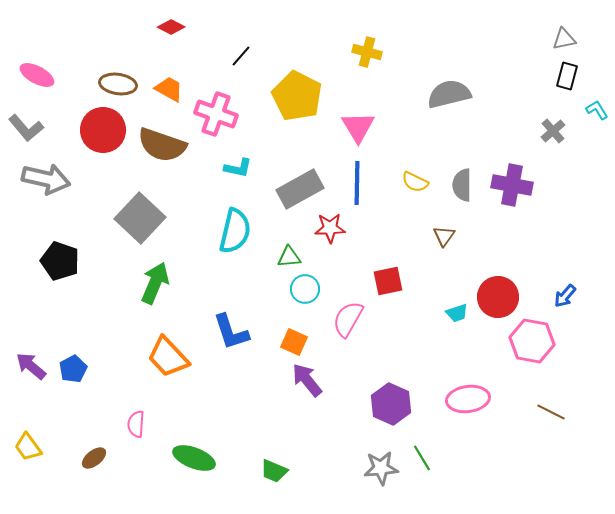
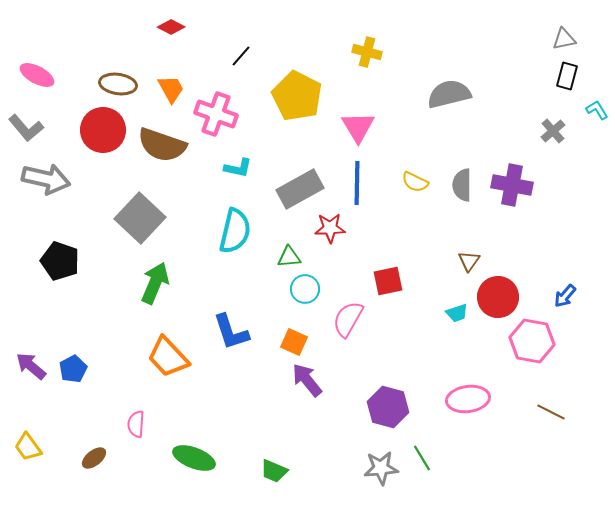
orange trapezoid at (169, 89): moved 2 px right; rotated 32 degrees clockwise
brown triangle at (444, 236): moved 25 px right, 25 px down
purple hexagon at (391, 404): moved 3 px left, 3 px down; rotated 9 degrees counterclockwise
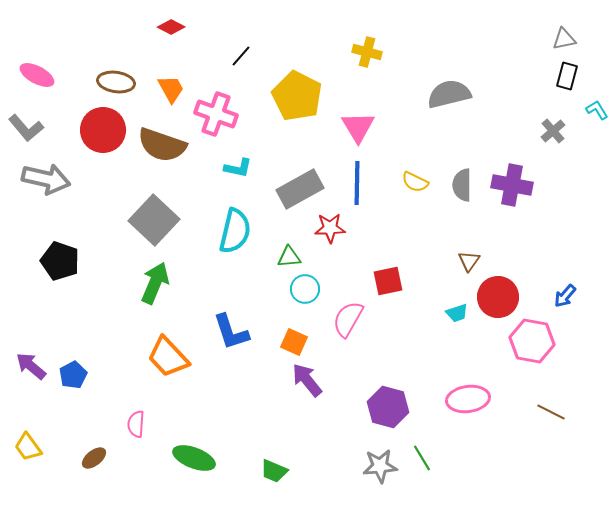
brown ellipse at (118, 84): moved 2 px left, 2 px up
gray square at (140, 218): moved 14 px right, 2 px down
blue pentagon at (73, 369): moved 6 px down
gray star at (381, 468): moved 1 px left, 2 px up
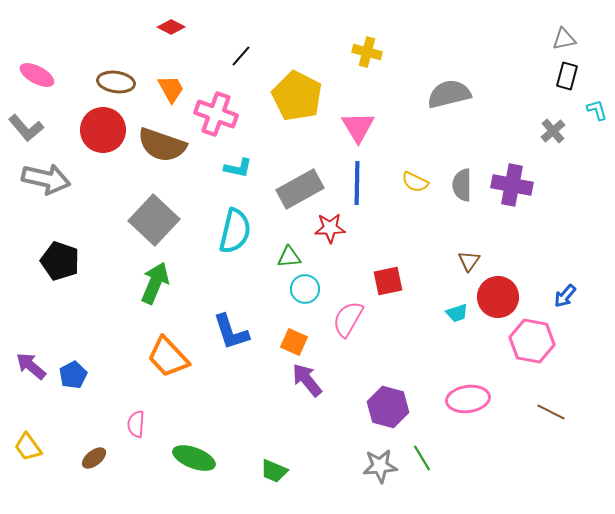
cyan L-shape at (597, 110): rotated 15 degrees clockwise
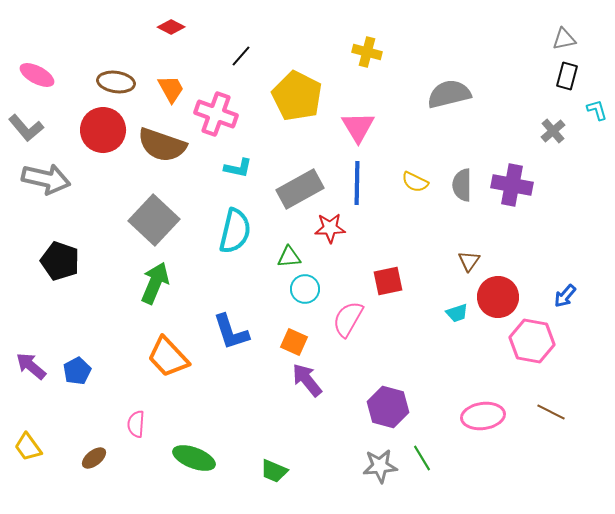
blue pentagon at (73, 375): moved 4 px right, 4 px up
pink ellipse at (468, 399): moved 15 px right, 17 px down
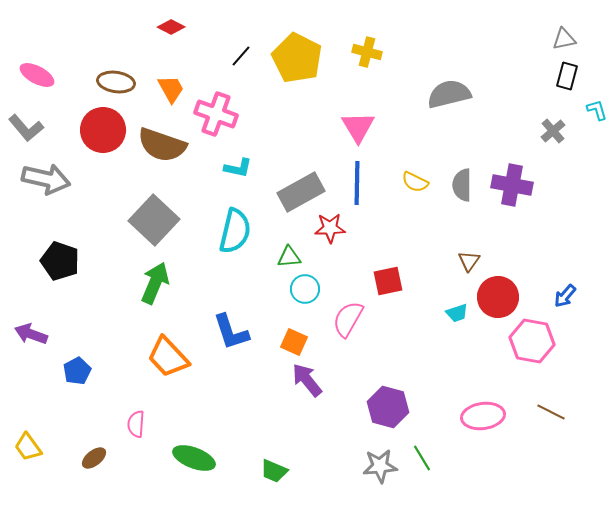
yellow pentagon at (297, 96): moved 38 px up
gray rectangle at (300, 189): moved 1 px right, 3 px down
purple arrow at (31, 366): moved 32 px up; rotated 20 degrees counterclockwise
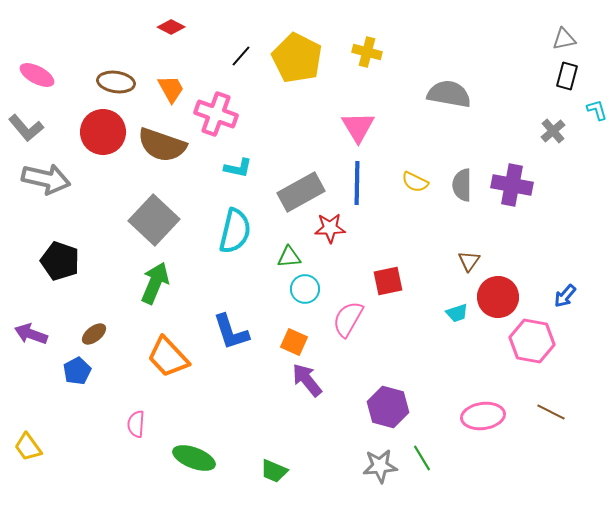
gray semicircle at (449, 94): rotated 24 degrees clockwise
red circle at (103, 130): moved 2 px down
brown ellipse at (94, 458): moved 124 px up
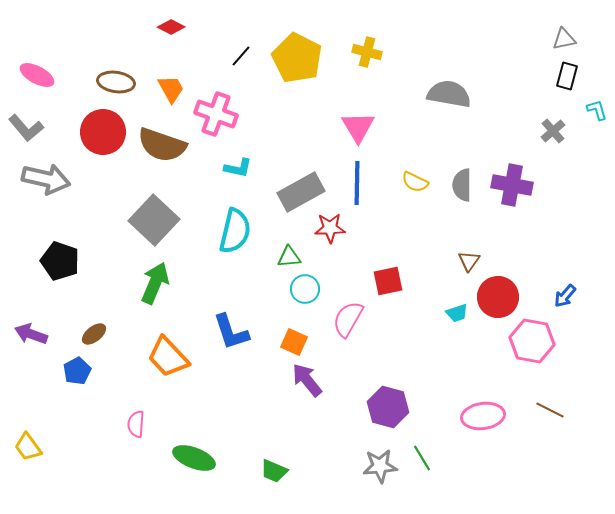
brown line at (551, 412): moved 1 px left, 2 px up
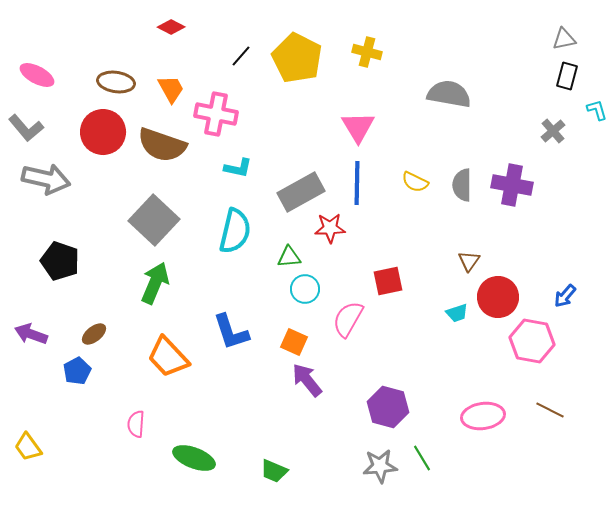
pink cross at (216, 114): rotated 9 degrees counterclockwise
